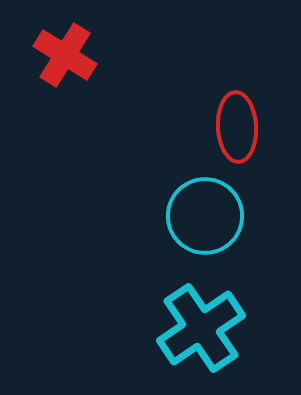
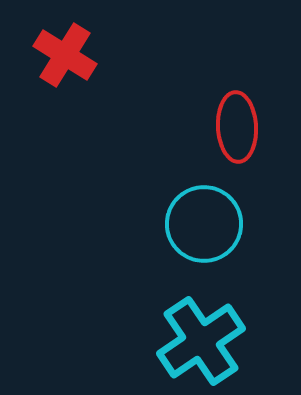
cyan circle: moved 1 px left, 8 px down
cyan cross: moved 13 px down
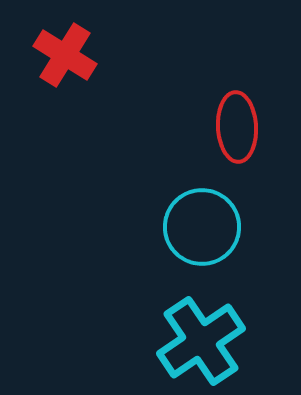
cyan circle: moved 2 px left, 3 px down
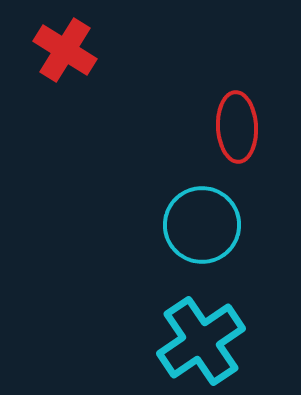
red cross: moved 5 px up
cyan circle: moved 2 px up
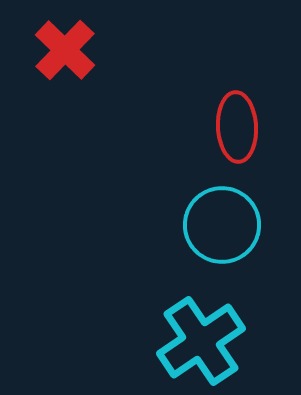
red cross: rotated 12 degrees clockwise
cyan circle: moved 20 px right
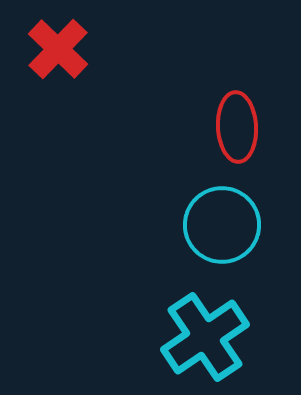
red cross: moved 7 px left, 1 px up
cyan cross: moved 4 px right, 4 px up
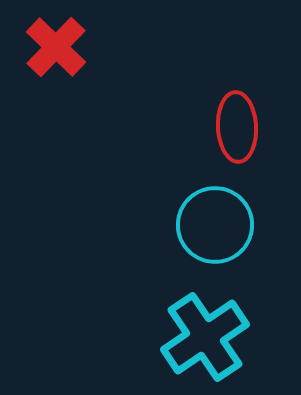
red cross: moved 2 px left, 2 px up
cyan circle: moved 7 px left
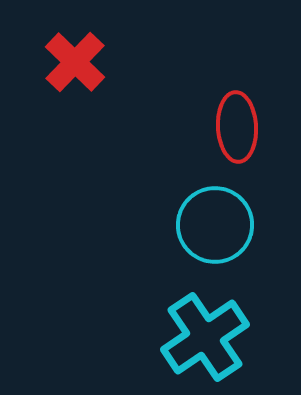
red cross: moved 19 px right, 15 px down
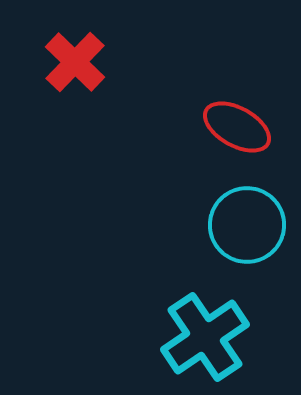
red ellipse: rotated 58 degrees counterclockwise
cyan circle: moved 32 px right
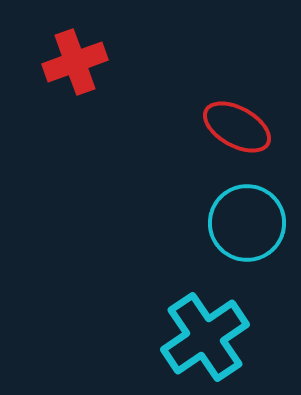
red cross: rotated 26 degrees clockwise
cyan circle: moved 2 px up
